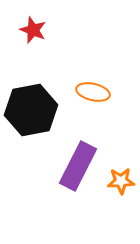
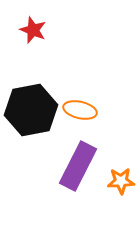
orange ellipse: moved 13 px left, 18 px down
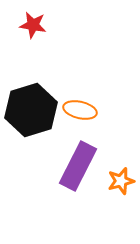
red star: moved 5 px up; rotated 12 degrees counterclockwise
black hexagon: rotated 6 degrees counterclockwise
orange star: rotated 12 degrees counterclockwise
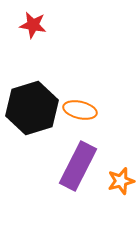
black hexagon: moved 1 px right, 2 px up
